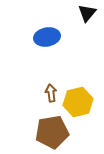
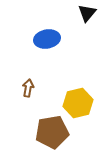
blue ellipse: moved 2 px down
brown arrow: moved 23 px left, 5 px up; rotated 18 degrees clockwise
yellow hexagon: moved 1 px down
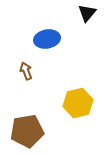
brown arrow: moved 2 px left, 17 px up; rotated 30 degrees counterclockwise
brown pentagon: moved 25 px left, 1 px up
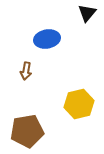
brown arrow: rotated 150 degrees counterclockwise
yellow hexagon: moved 1 px right, 1 px down
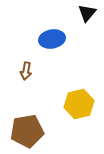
blue ellipse: moved 5 px right
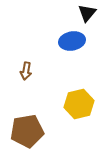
blue ellipse: moved 20 px right, 2 px down
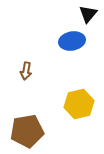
black triangle: moved 1 px right, 1 px down
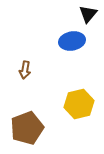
brown arrow: moved 1 px left, 1 px up
brown pentagon: moved 3 px up; rotated 12 degrees counterclockwise
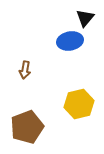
black triangle: moved 3 px left, 4 px down
blue ellipse: moved 2 px left
brown pentagon: moved 1 px up
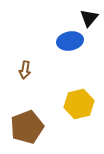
black triangle: moved 4 px right
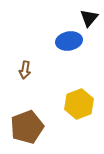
blue ellipse: moved 1 px left
yellow hexagon: rotated 8 degrees counterclockwise
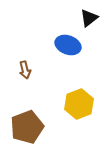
black triangle: rotated 12 degrees clockwise
blue ellipse: moved 1 px left, 4 px down; rotated 30 degrees clockwise
brown arrow: rotated 24 degrees counterclockwise
